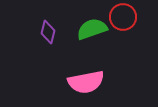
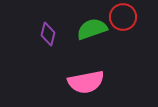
purple diamond: moved 2 px down
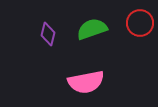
red circle: moved 17 px right, 6 px down
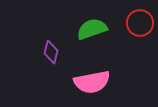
purple diamond: moved 3 px right, 18 px down
pink semicircle: moved 6 px right
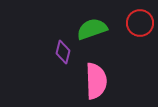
purple diamond: moved 12 px right
pink semicircle: moved 4 px right, 1 px up; rotated 81 degrees counterclockwise
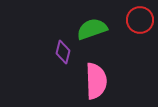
red circle: moved 3 px up
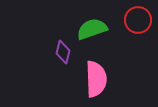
red circle: moved 2 px left
pink semicircle: moved 2 px up
